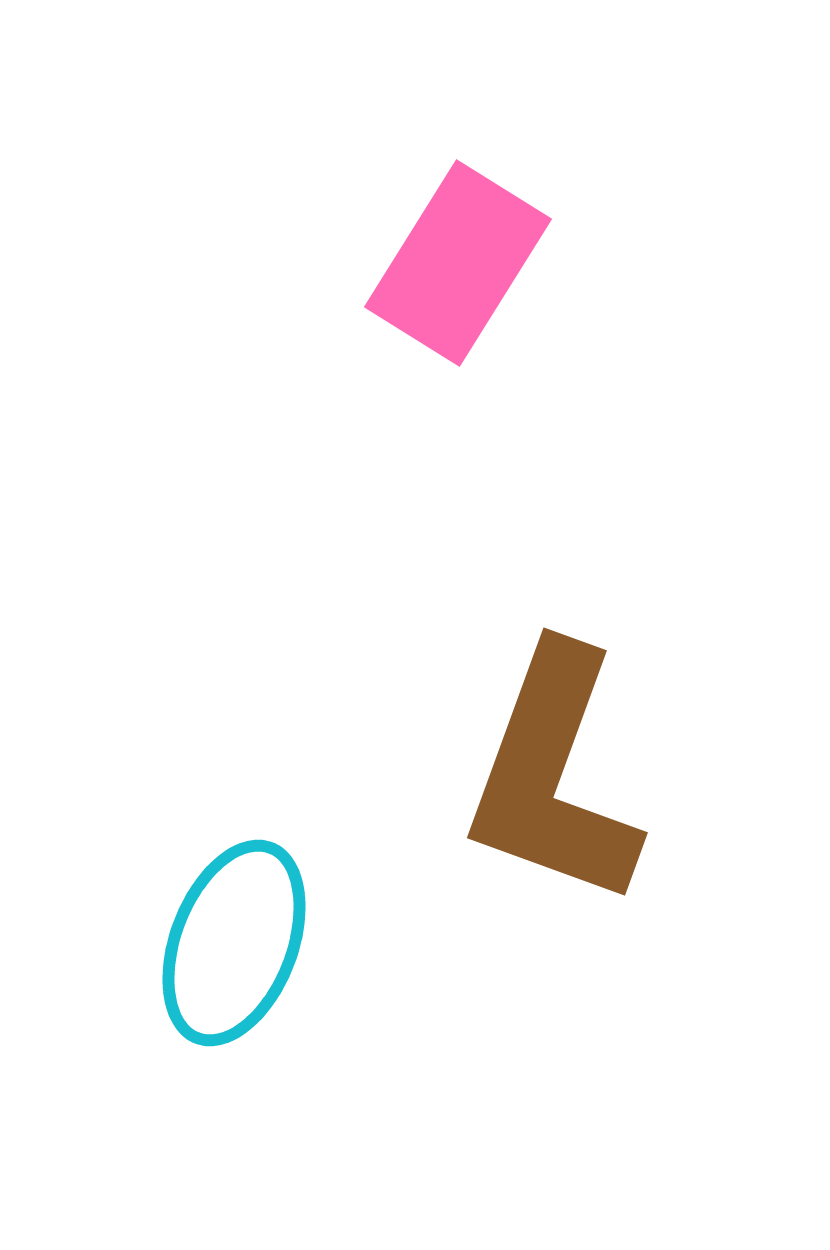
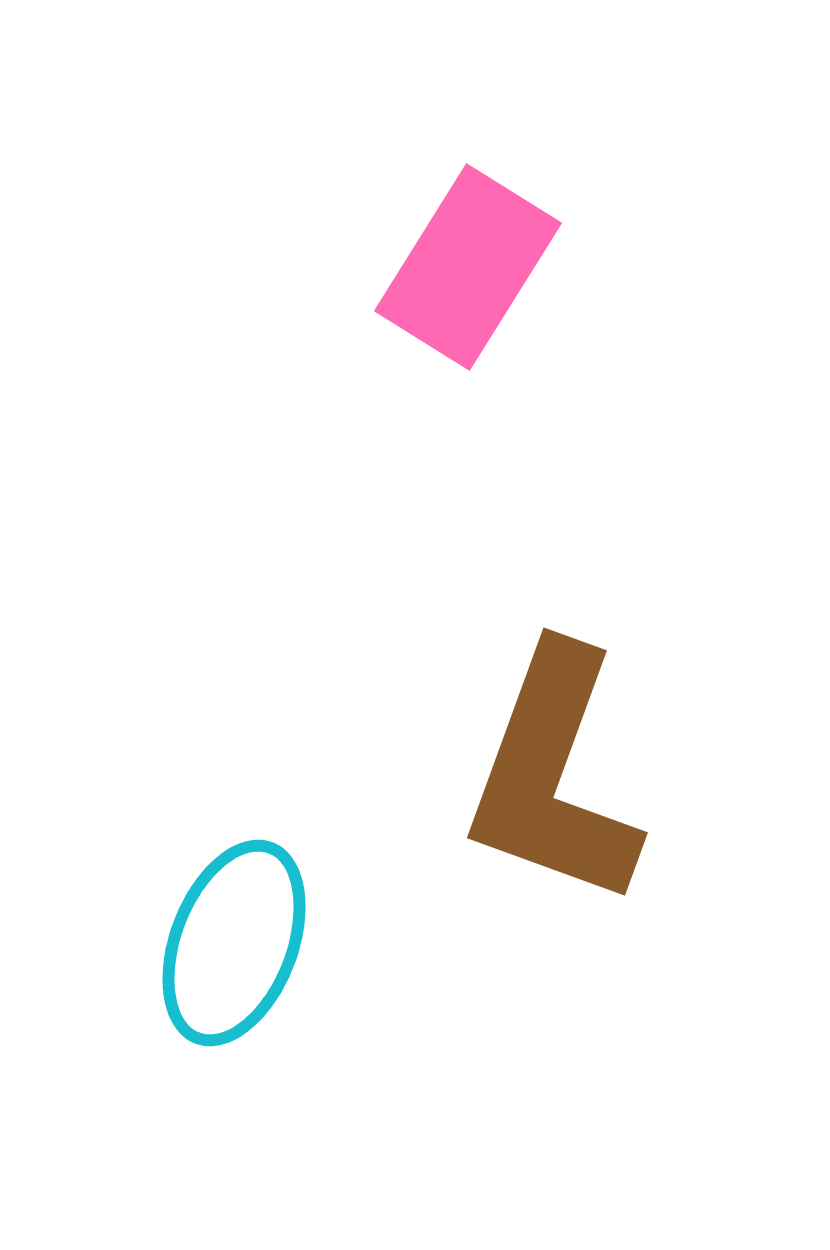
pink rectangle: moved 10 px right, 4 px down
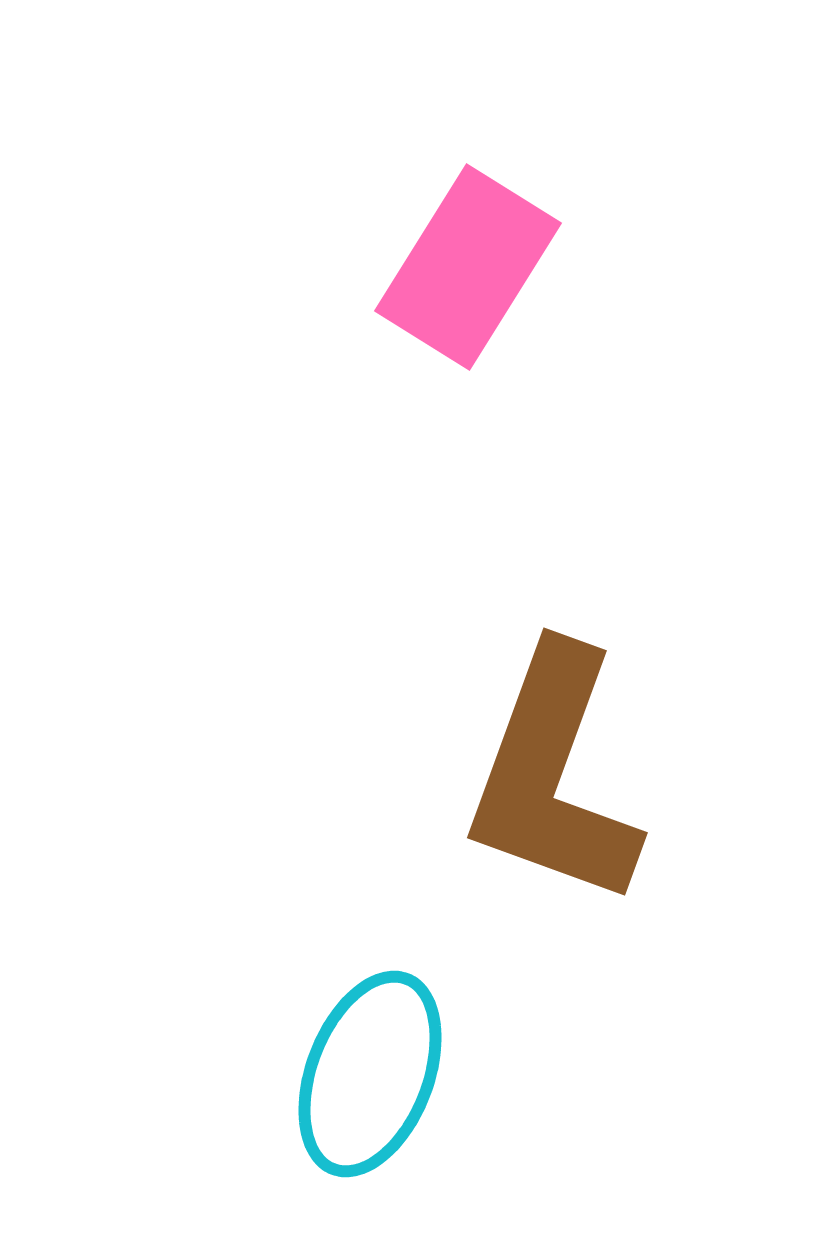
cyan ellipse: moved 136 px right, 131 px down
